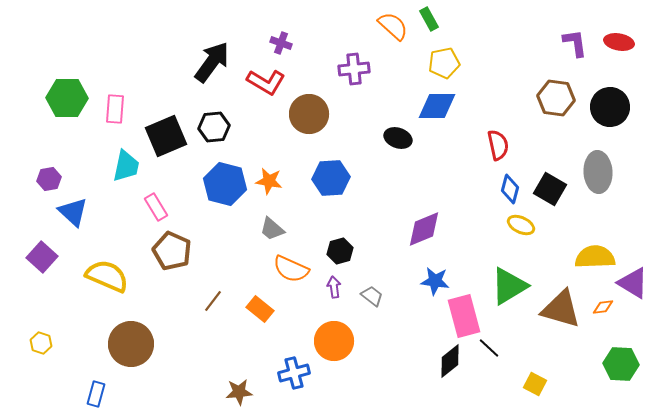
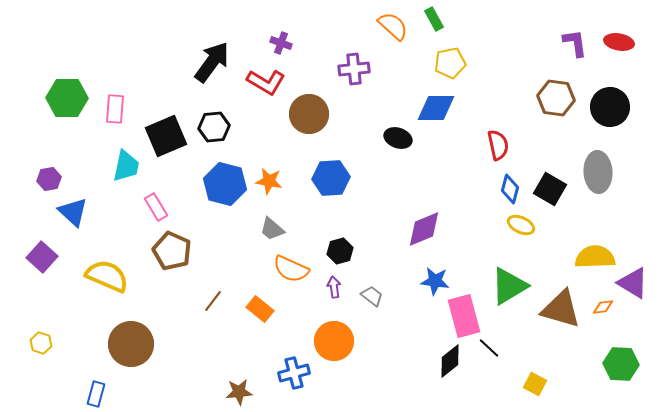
green rectangle at (429, 19): moved 5 px right
yellow pentagon at (444, 63): moved 6 px right
blue diamond at (437, 106): moved 1 px left, 2 px down
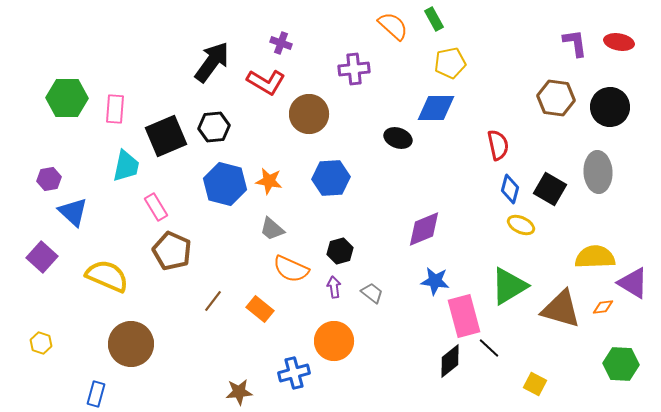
gray trapezoid at (372, 296): moved 3 px up
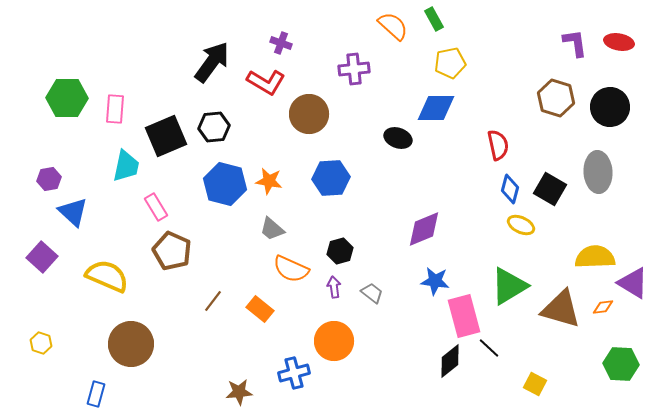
brown hexagon at (556, 98): rotated 9 degrees clockwise
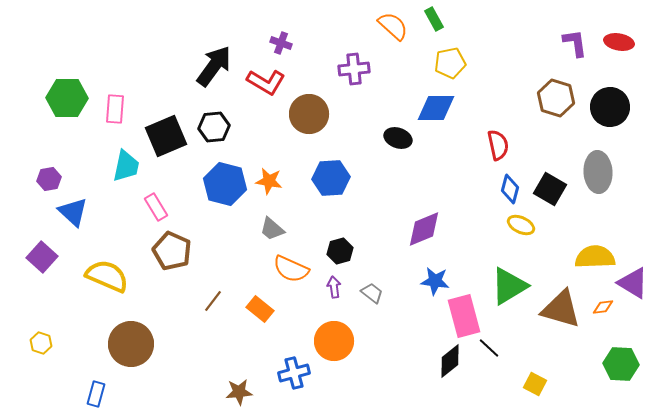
black arrow at (212, 62): moved 2 px right, 4 px down
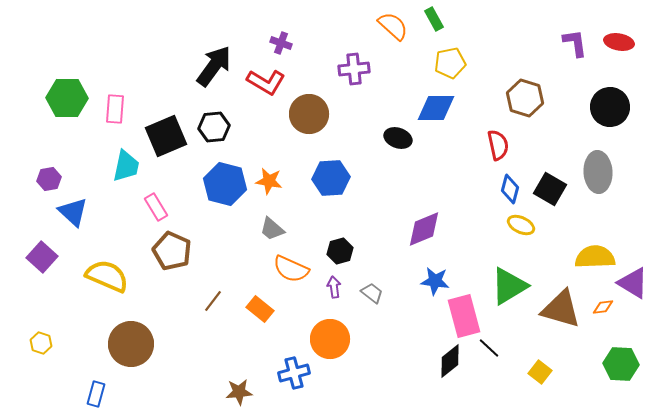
brown hexagon at (556, 98): moved 31 px left
orange circle at (334, 341): moved 4 px left, 2 px up
yellow square at (535, 384): moved 5 px right, 12 px up; rotated 10 degrees clockwise
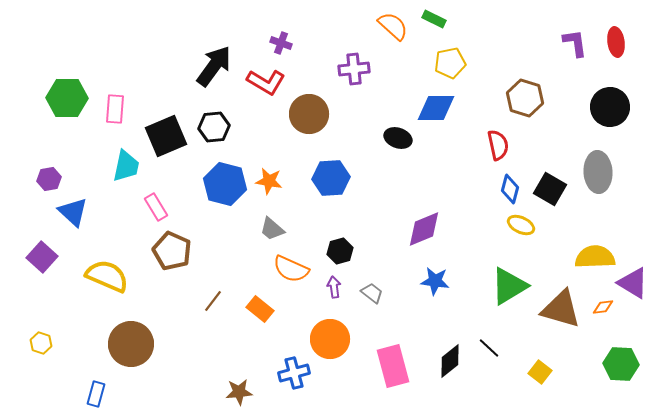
green rectangle at (434, 19): rotated 35 degrees counterclockwise
red ellipse at (619, 42): moved 3 px left; rotated 72 degrees clockwise
pink rectangle at (464, 316): moved 71 px left, 50 px down
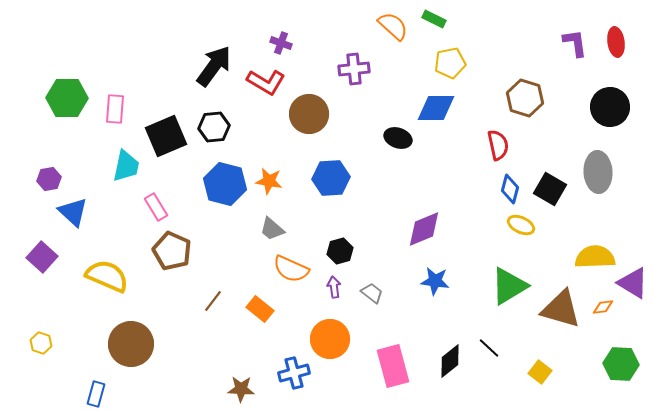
brown star at (239, 392): moved 2 px right, 3 px up; rotated 8 degrees clockwise
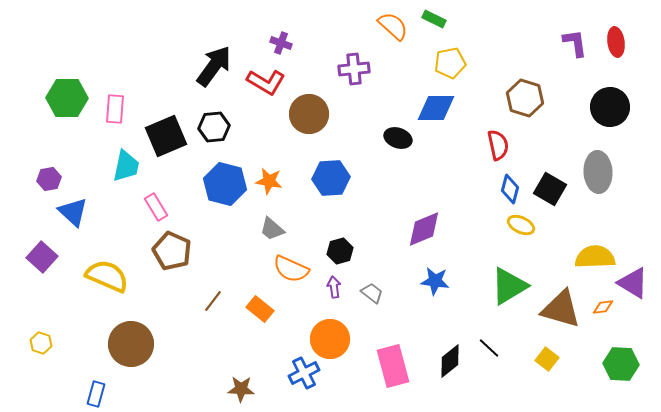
yellow square at (540, 372): moved 7 px right, 13 px up
blue cross at (294, 373): moved 10 px right; rotated 12 degrees counterclockwise
